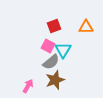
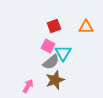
cyan triangle: moved 3 px down
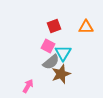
brown star: moved 6 px right, 6 px up
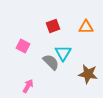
red square: moved 1 px left
pink square: moved 25 px left
gray semicircle: rotated 96 degrees counterclockwise
brown star: moved 27 px right; rotated 30 degrees clockwise
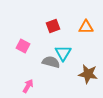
gray semicircle: rotated 30 degrees counterclockwise
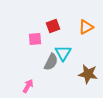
orange triangle: rotated 28 degrees counterclockwise
pink square: moved 12 px right, 7 px up; rotated 32 degrees counterclockwise
gray semicircle: rotated 102 degrees clockwise
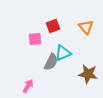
orange triangle: rotated 42 degrees counterclockwise
cyan triangle: rotated 36 degrees clockwise
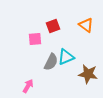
orange triangle: moved 2 px up; rotated 14 degrees counterclockwise
cyan triangle: moved 3 px right, 4 px down
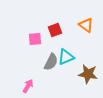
red square: moved 2 px right, 4 px down
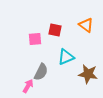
red square: rotated 32 degrees clockwise
gray semicircle: moved 10 px left, 10 px down
